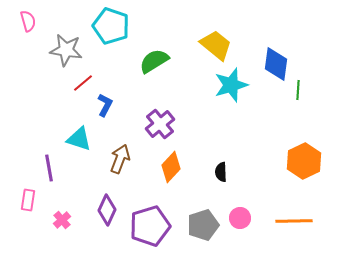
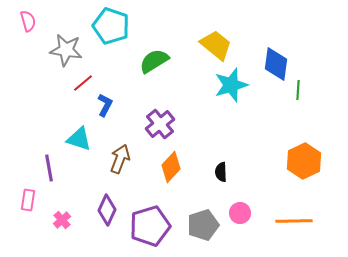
pink circle: moved 5 px up
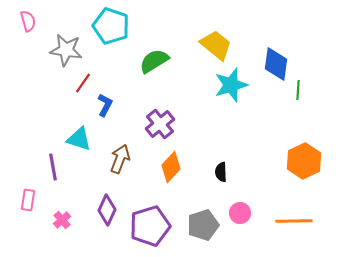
red line: rotated 15 degrees counterclockwise
purple line: moved 4 px right, 1 px up
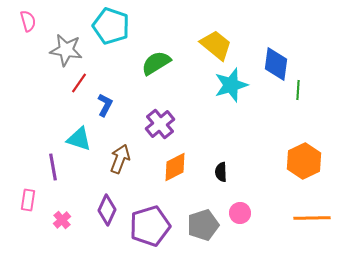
green semicircle: moved 2 px right, 2 px down
red line: moved 4 px left
orange diamond: moved 4 px right; rotated 20 degrees clockwise
orange line: moved 18 px right, 3 px up
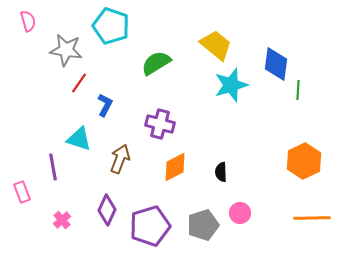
purple cross: rotated 36 degrees counterclockwise
pink rectangle: moved 6 px left, 8 px up; rotated 30 degrees counterclockwise
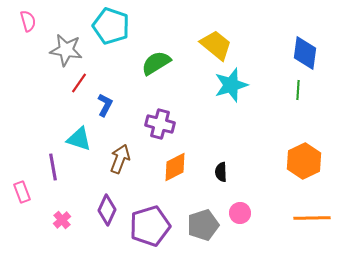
blue diamond: moved 29 px right, 11 px up
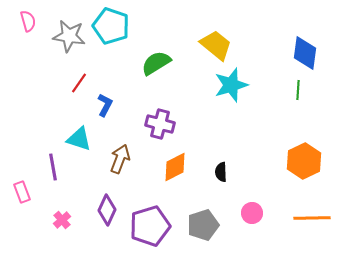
gray star: moved 3 px right, 14 px up
pink circle: moved 12 px right
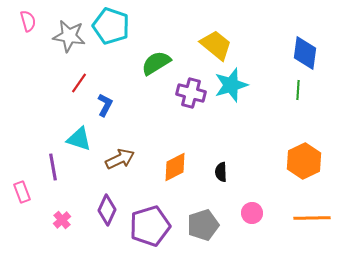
purple cross: moved 31 px right, 31 px up
brown arrow: rotated 44 degrees clockwise
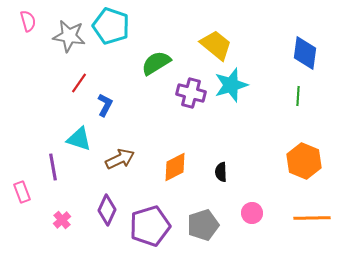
green line: moved 6 px down
orange hexagon: rotated 12 degrees counterclockwise
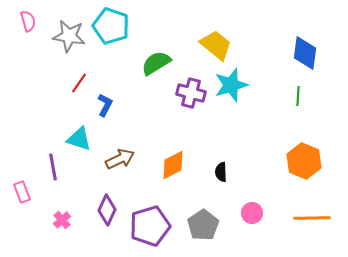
orange diamond: moved 2 px left, 2 px up
gray pentagon: rotated 16 degrees counterclockwise
